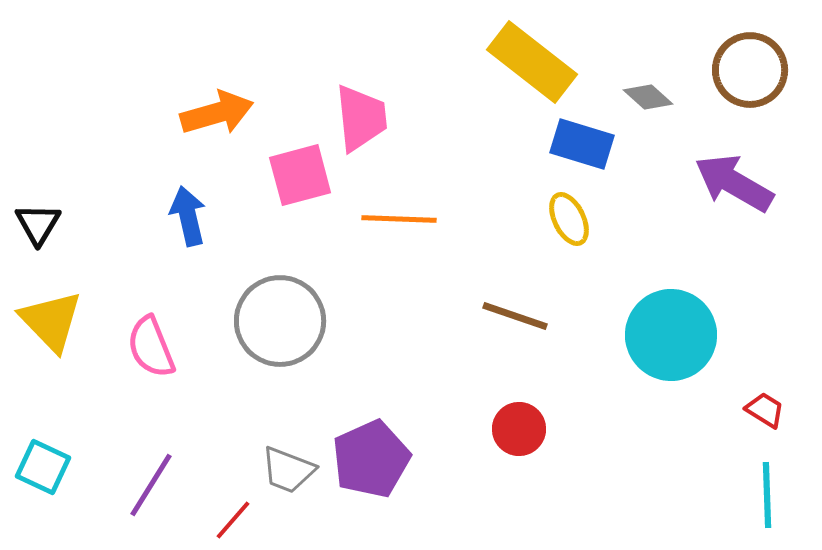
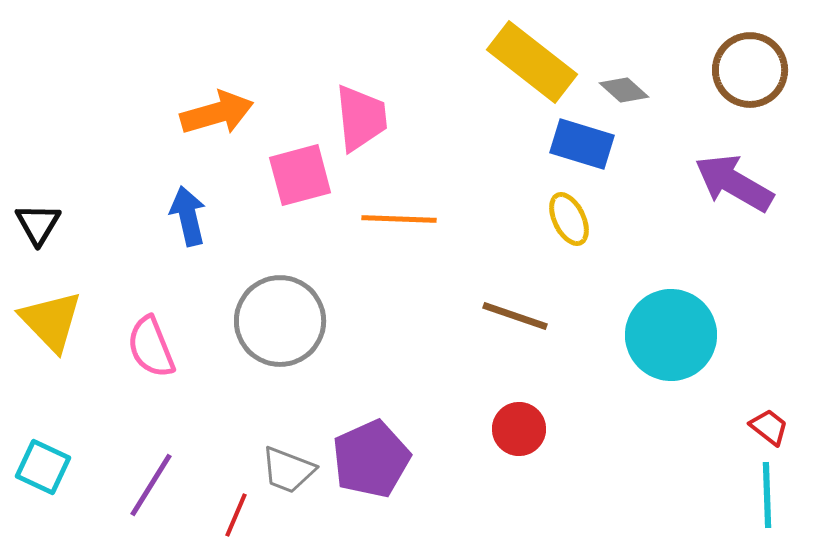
gray diamond: moved 24 px left, 7 px up
red trapezoid: moved 4 px right, 17 px down; rotated 6 degrees clockwise
red line: moved 3 px right, 5 px up; rotated 18 degrees counterclockwise
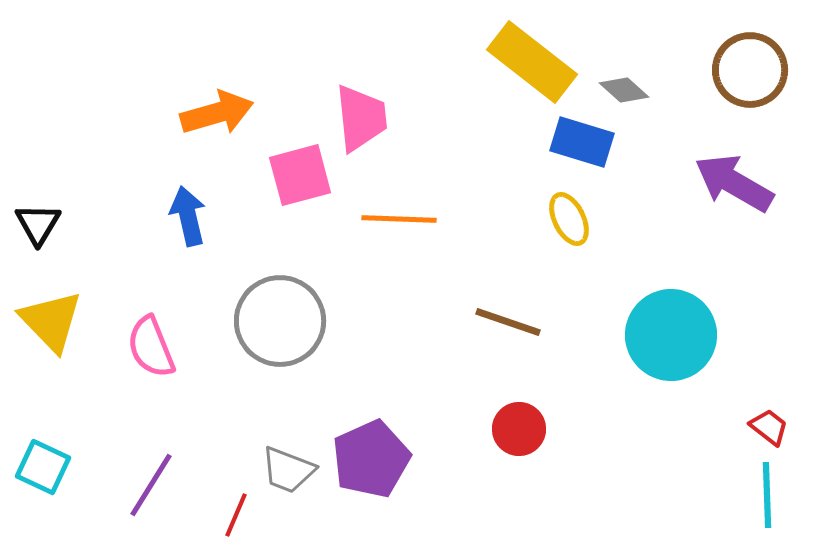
blue rectangle: moved 2 px up
brown line: moved 7 px left, 6 px down
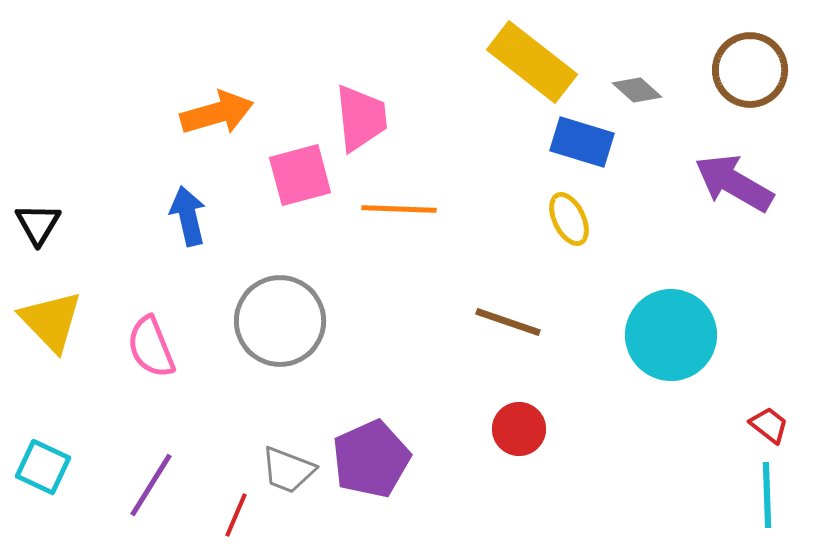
gray diamond: moved 13 px right
orange line: moved 10 px up
red trapezoid: moved 2 px up
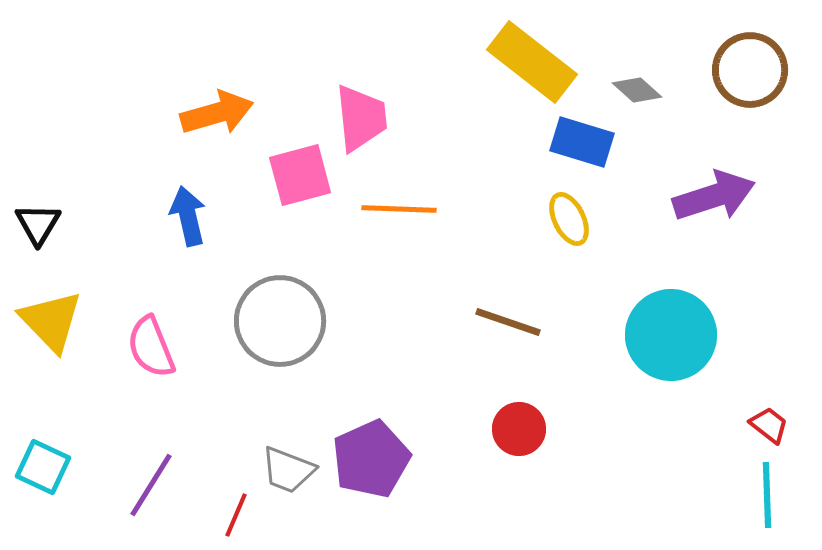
purple arrow: moved 20 px left, 13 px down; rotated 132 degrees clockwise
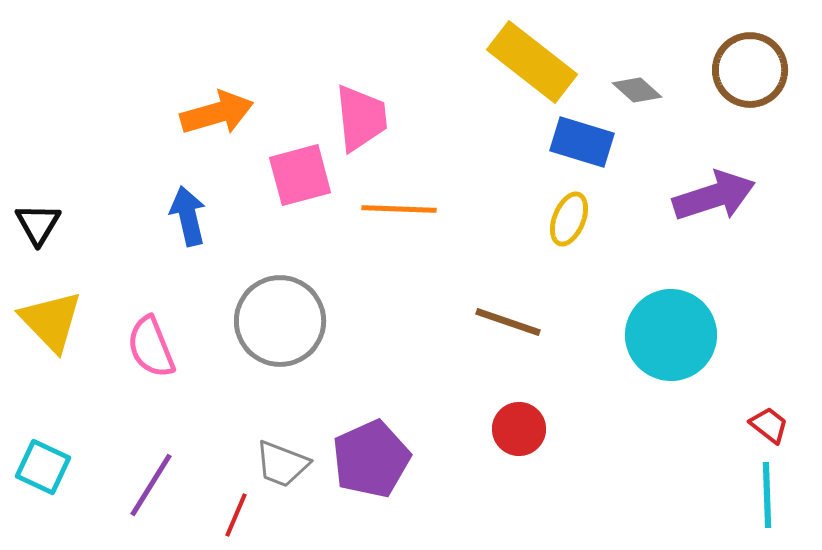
yellow ellipse: rotated 48 degrees clockwise
gray trapezoid: moved 6 px left, 6 px up
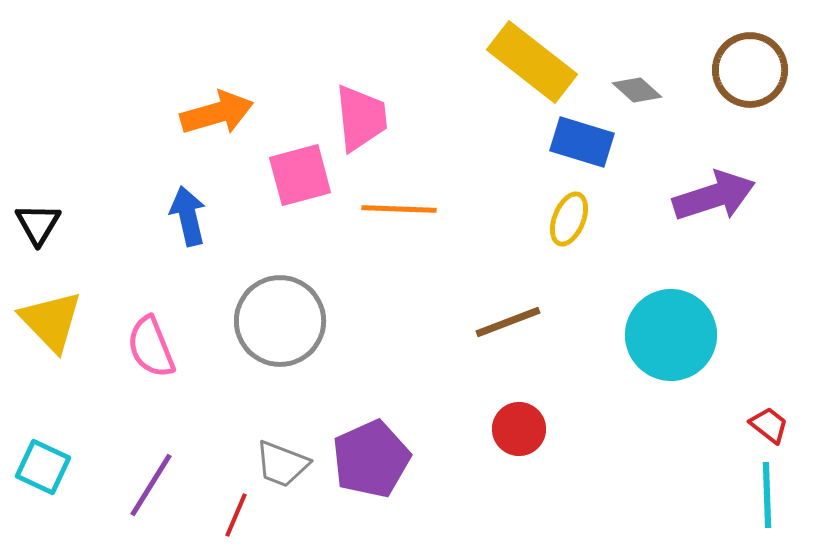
brown line: rotated 40 degrees counterclockwise
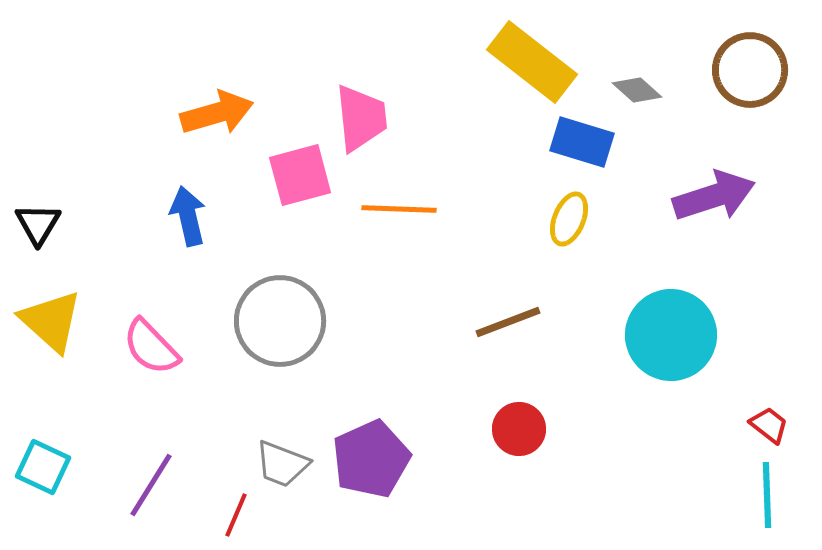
yellow triangle: rotated 4 degrees counterclockwise
pink semicircle: rotated 22 degrees counterclockwise
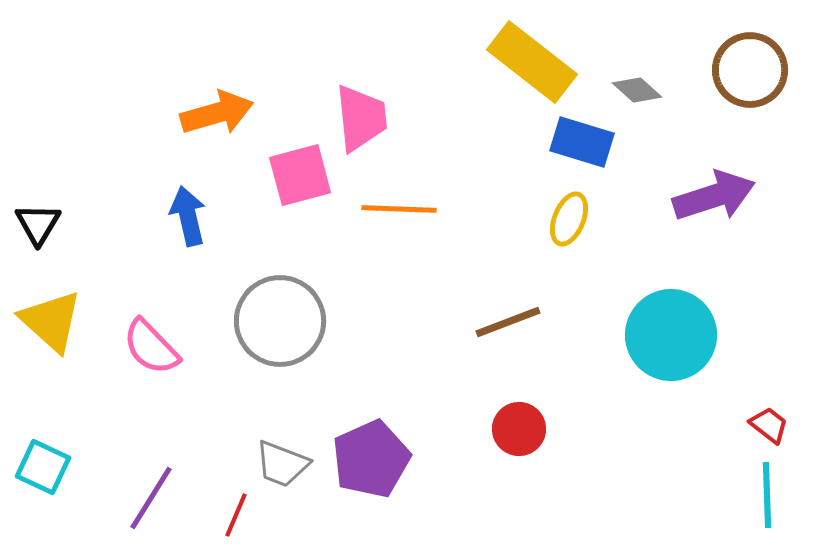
purple line: moved 13 px down
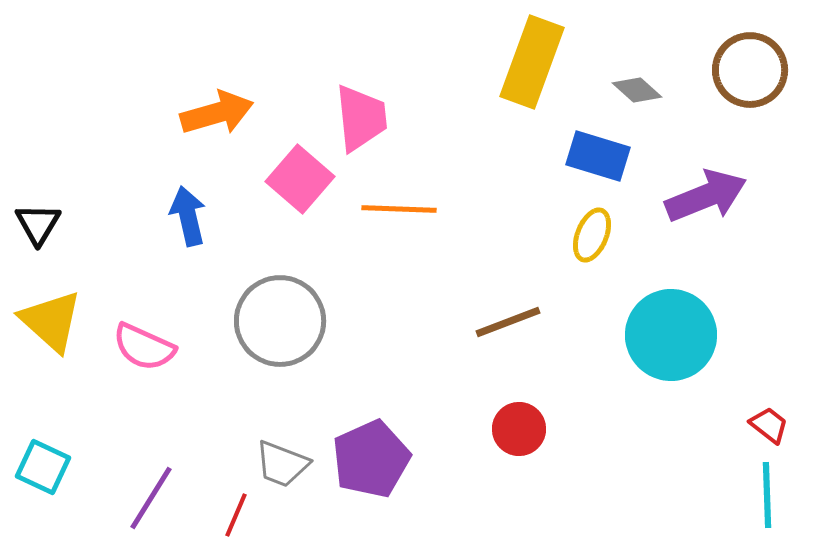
yellow rectangle: rotated 72 degrees clockwise
blue rectangle: moved 16 px right, 14 px down
pink square: moved 4 px down; rotated 34 degrees counterclockwise
purple arrow: moved 8 px left; rotated 4 degrees counterclockwise
yellow ellipse: moved 23 px right, 16 px down
pink semicircle: moved 7 px left; rotated 22 degrees counterclockwise
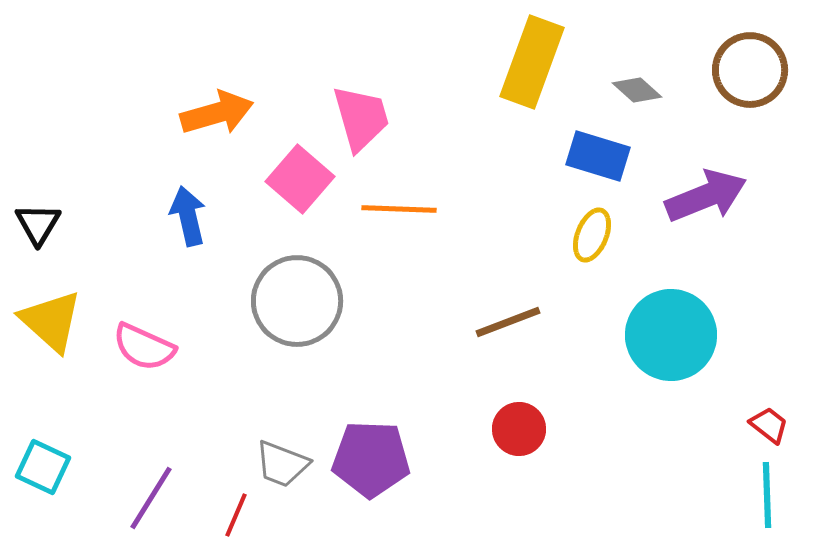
pink trapezoid: rotated 10 degrees counterclockwise
gray circle: moved 17 px right, 20 px up
purple pentagon: rotated 26 degrees clockwise
